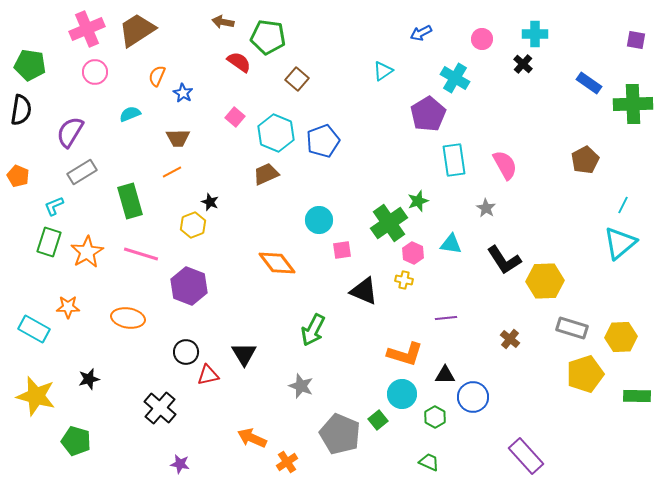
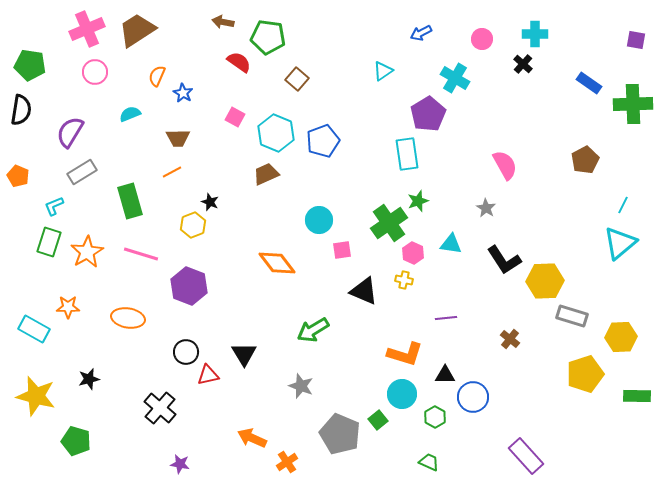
pink square at (235, 117): rotated 12 degrees counterclockwise
cyan rectangle at (454, 160): moved 47 px left, 6 px up
gray rectangle at (572, 328): moved 12 px up
green arrow at (313, 330): rotated 32 degrees clockwise
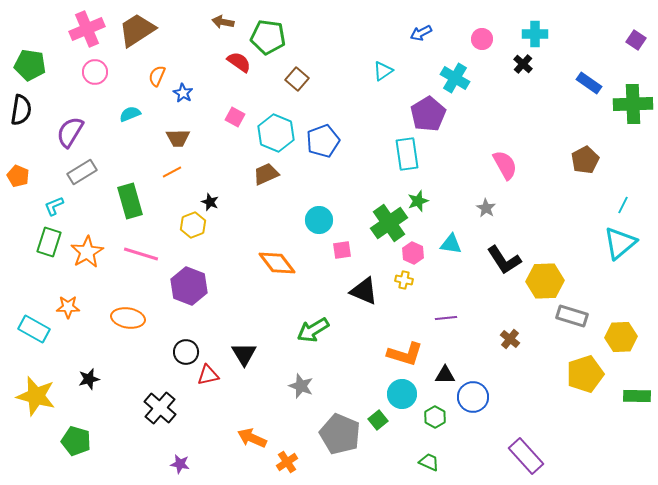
purple square at (636, 40): rotated 24 degrees clockwise
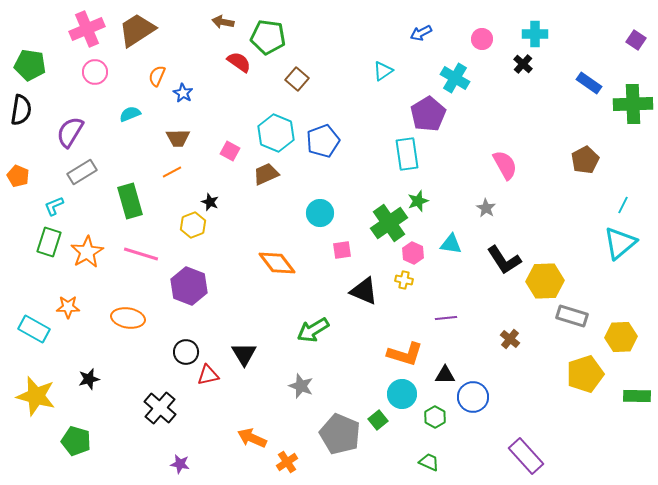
pink square at (235, 117): moved 5 px left, 34 px down
cyan circle at (319, 220): moved 1 px right, 7 px up
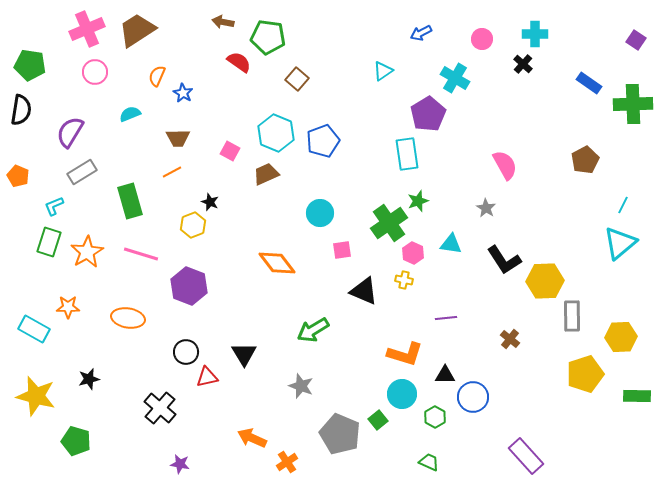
gray rectangle at (572, 316): rotated 72 degrees clockwise
red triangle at (208, 375): moved 1 px left, 2 px down
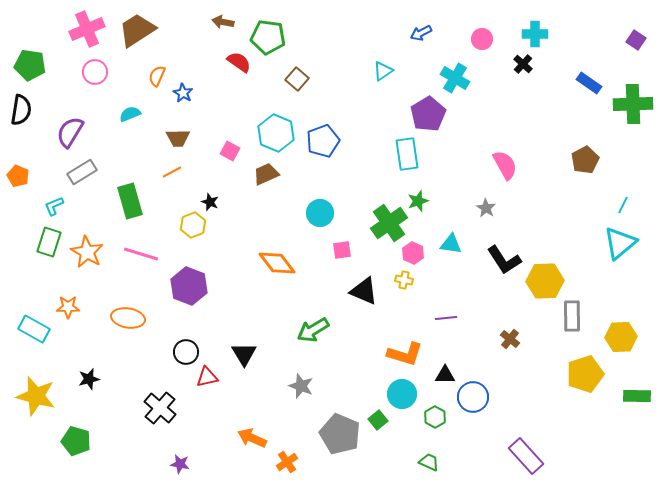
orange star at (87, 252): rotated 12 degrees counterclockwise
